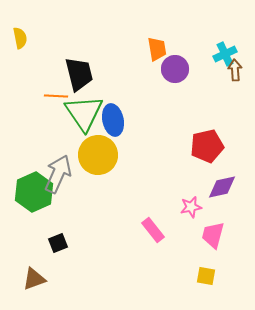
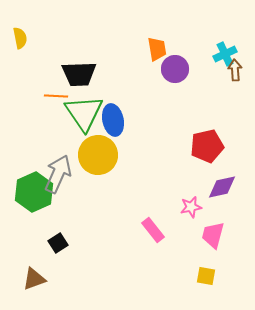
black trapezoid: rotated 102 degrees clockwise
black square: rotated 12 degrees counterclockwise
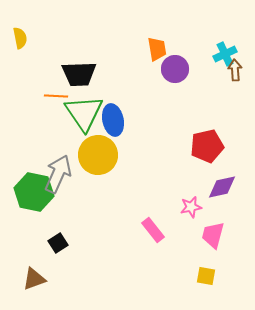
green hexagon: rotated 24 degrees counterclockwise
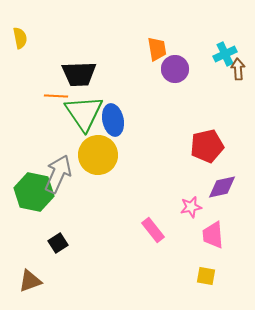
brown arrow: moved 3 px right, 1 px up
pink trapezoid: rotated 20 degrees counterclockwise
brown triangle: moved 4 px left, 2 px down
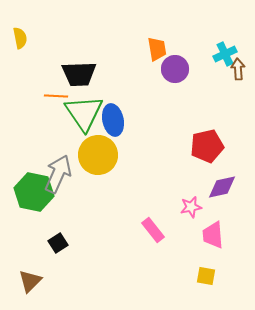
brown triangle: rotated 25 degrees counterclockwise
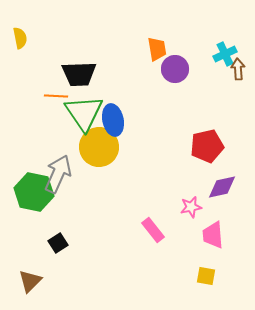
yellow circle: moved 1 px right, 8 px up
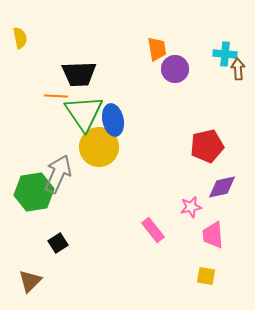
cyan cross: rotated 30 degrees clockwise
green hexagon: rotated 21 degrees counterclockwise
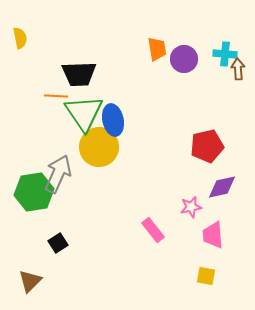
purple circle: moved 9 px right, 10 px up
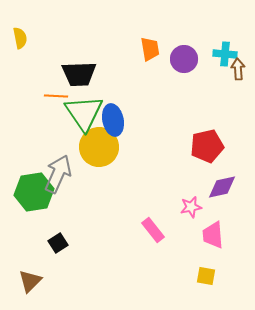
orange trapezoid: moved 7 px left
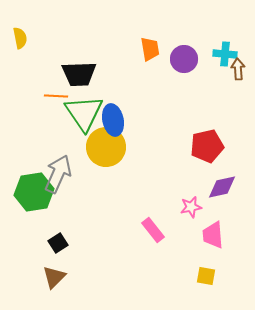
yellow circle: moved 7 px right
brown triangle: moved 24 px right, 4 px up
